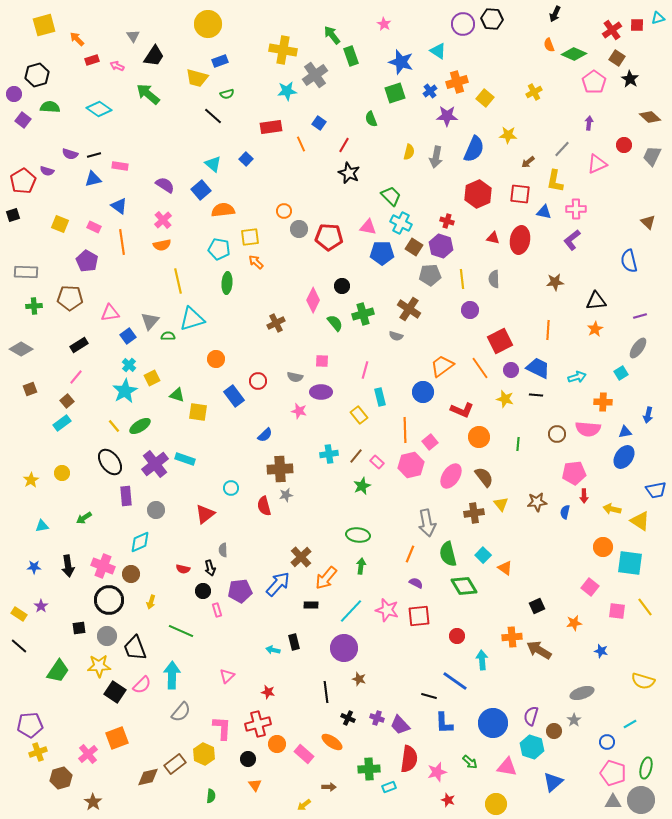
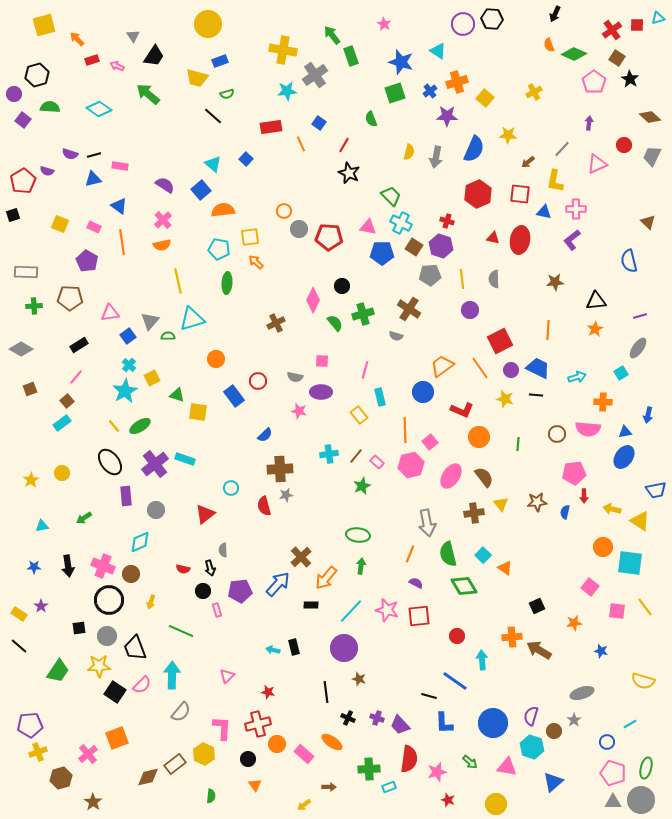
black rectangle at (294, 642): moved 5 px down
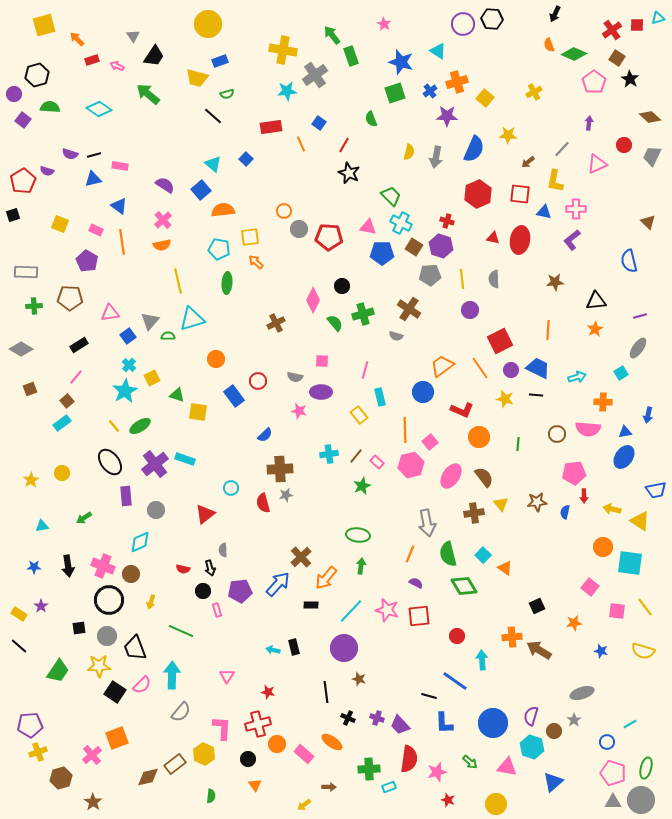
pink rectangle at (94, 227): moved 2 px right, 3 px down
red semicircle at (264, 506): moved 1 px left, 3 px up
pink triangle at (227, 676): rotated 14 degrees counterclockwise
yellow semicircle at (643, 681): moved 30 px up
pink cross at (88, 754): moved 4 px right, 1 px down
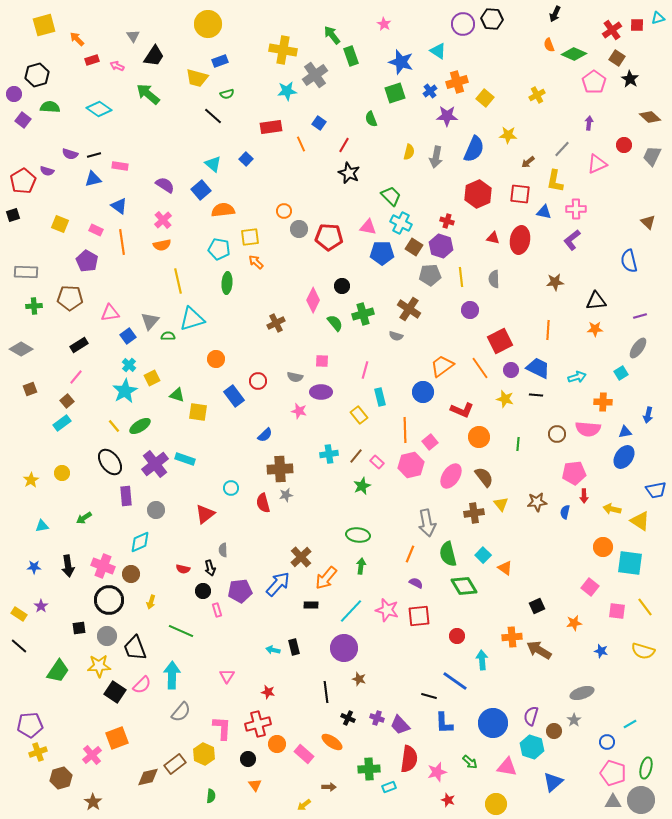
yellow cross at (534, 92): moved 3 px right, 3 px down
yellow line at (462, 279): moved 1 px left, 2 px up
orange star at (595, 329): rotated 28 degrees clockwise
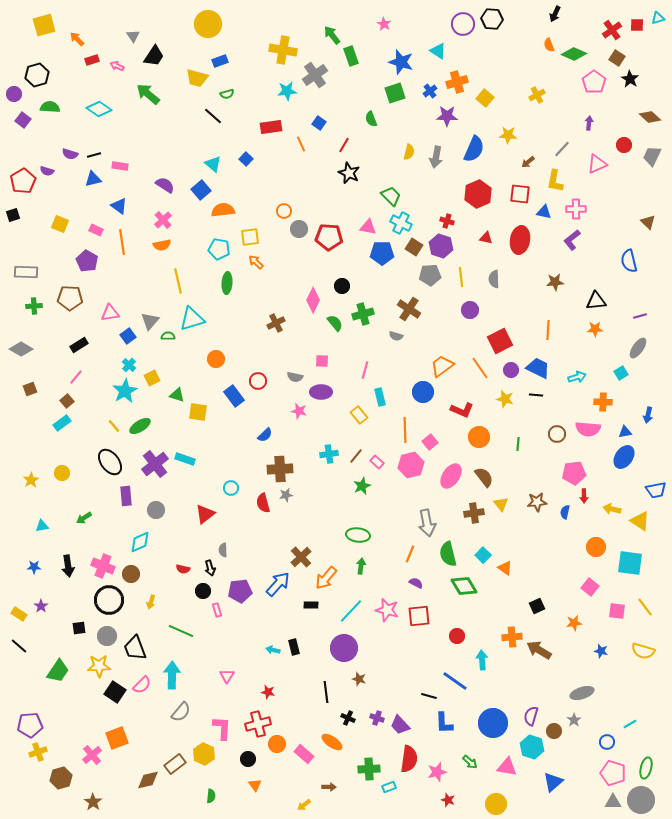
red triangle at (493, 238): moved 7 px left
orange circle at (603, 547): moved 7 px left
brown diamond at (148, 777): moved 3 px down
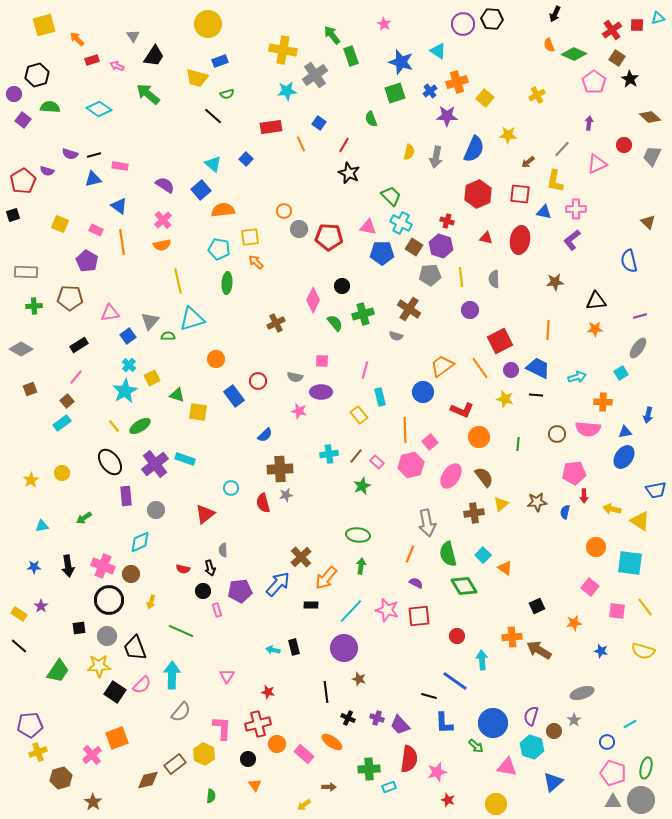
yellow triangle at (501, 504): rotated 28 degrees clockwise
green arrow at (470, 762): moved 6 px right, 16 px up
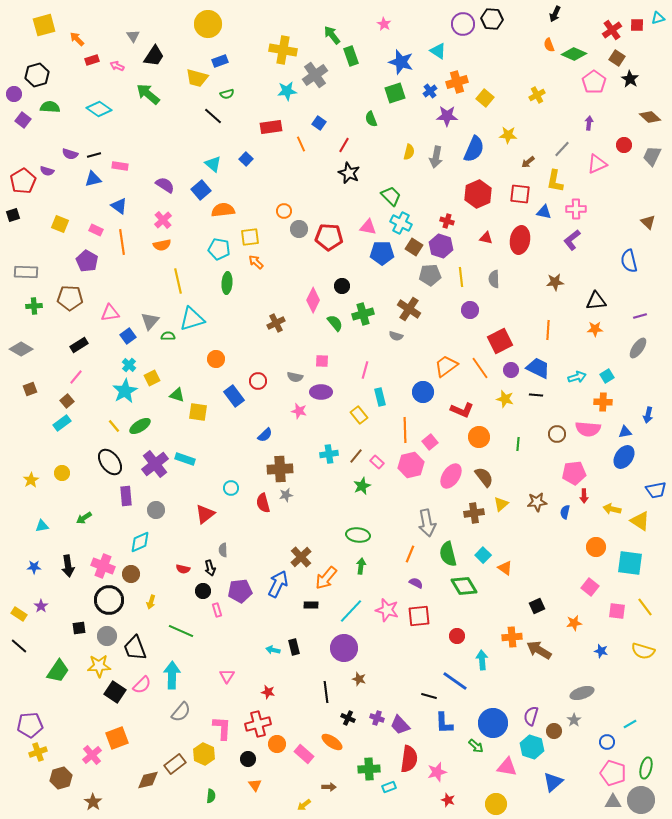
orange trapezoid at (442, 366): moved 4 px right
cyan square at (621, 373): moved 14 px left, 3 px down
blue arrow at (278, 584): rotated 16 degrees counterclockwise
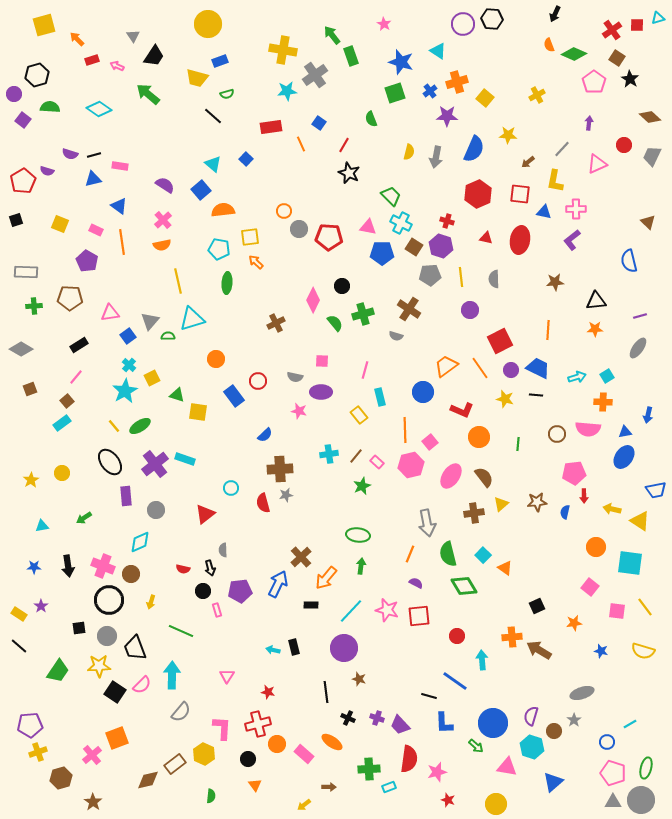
black square at (13, 215): moved 3 px right, 5 px down
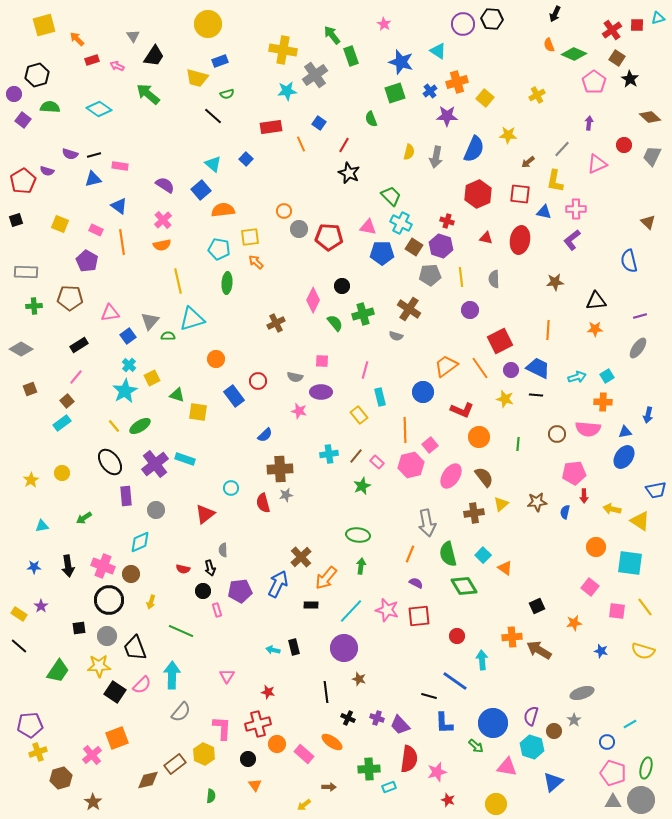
pink square at (430, 442): moved 3 px down
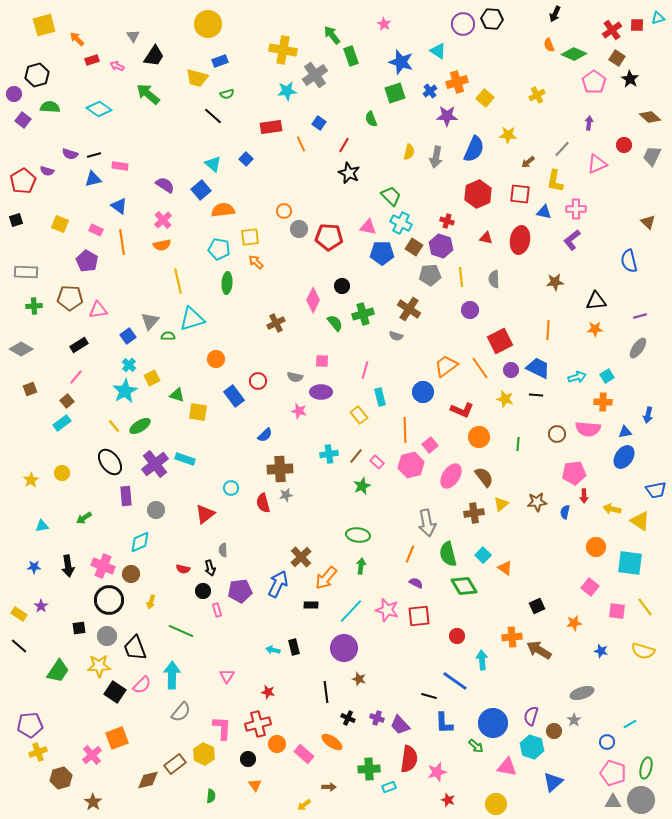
pink triangle at (110, 313): moved 12 px left, 3 px up
